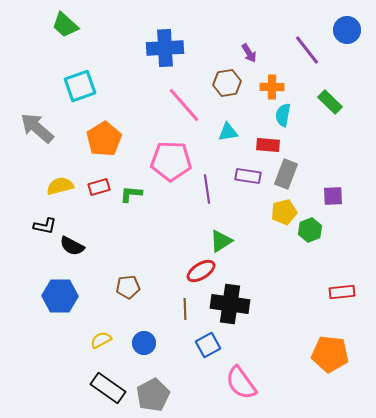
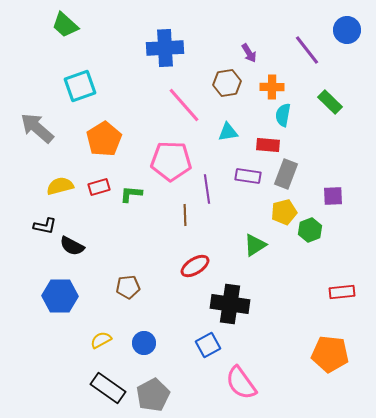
green triangle at (221, 241): moved 34 px right, 4 px down
red ellipse at (201, 271): moved 6 px left, 5 px up
brown line at (185, 309): moved 94 px up
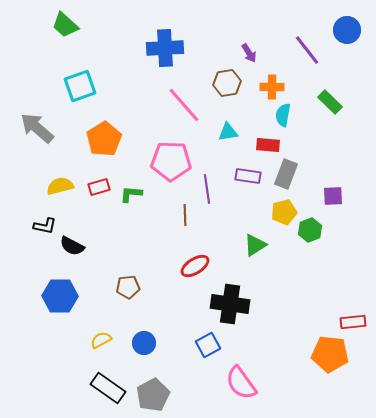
red rectangle at (342, 292): moved 11 px right, 30 px down
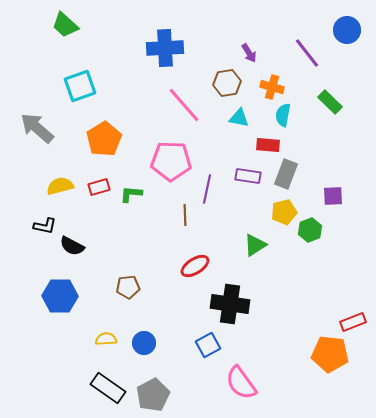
purple line at (307, 50): moved 3 px down
orange cross at (272, 87): rotated 15 degrees clockwise
cyan triangle at (228, 132): moved 11 px right, 14 px up; rotated 20 degrees clockwise
purple line at (207, 189): rotated 20 degrees clockwise
red rectangle at (353, 322): rotated 15 degrees counterclockwise
yellow semicircle at (101, 340): moved 5 px right, 1 px up; rotated 25 degrees clockwise
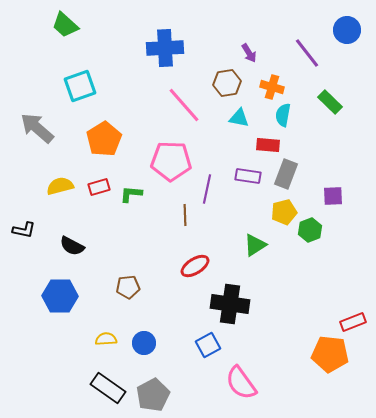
black L-shape at (45, 226): moved 21 px left, 4 px down
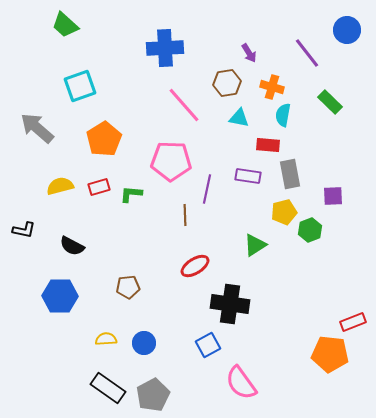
gray rectangle at (286, 174): moved 4 px right; rotated 32 degrees counterclockwise
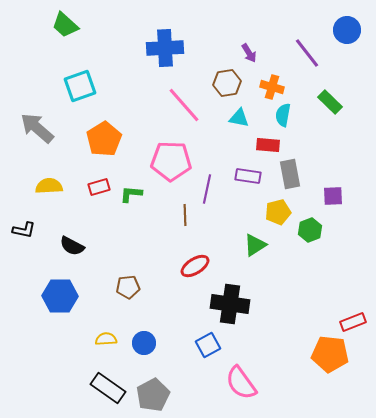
yellow semicircle at (60, 186): moved 11 px left; rotated 12 degrees clockwise
yellow pentagon at (284, 212): moved 6 px left
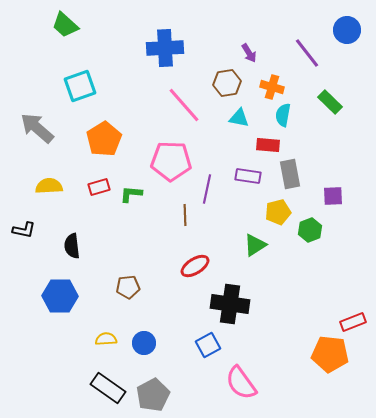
black semicircle at (72, 246): rotated 55 degrees clockwise
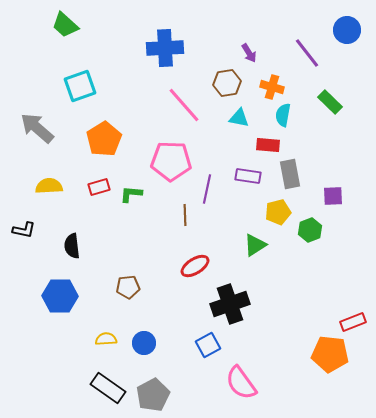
black cross at (230, 304): rotated 27 degrees counterclockwise
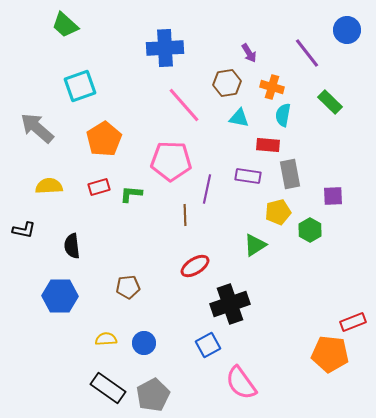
green hexagon at (310, 230): rotated 10 degrees counterclockwise
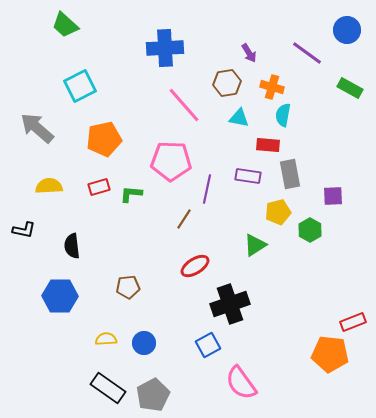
purple line at (307, 53): rotated 16 degrees counterclockwise
cyan square at (80, 86): rotated 8 degrees counterclockwise
green rectangle at (330, 102): moved 20 px right, 14 px up; rotated 15 degrees counterclockwise
orange pentagon at (104, 139): rotated 20 degrees clockwise
brown line at (185, 215): moved 1 px left, 4 px down; rotated 35 degrees clockwise
